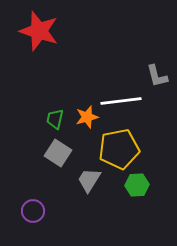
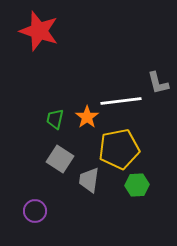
gray L-shape: moved 1 px right, 7 px down
orange star: rotated 20 degrees counterclockwise
gray square: moved 2 px right, 6 px down
gray trapezoid: rotated 24 degrees counterclockwise
purple circle: moved 2 px right
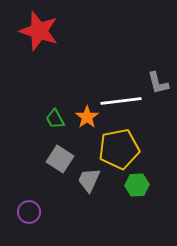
green trapezoid: rotated 40 degrees counterclockwise
gray trapezoid: rotated 16 degrees clockwise
purple circle: moved 6 px left, 1 px down
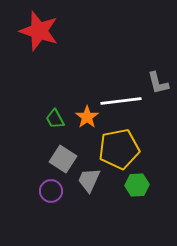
gray square: moved 3 px right
purple circle: moved 22 px right, 21 px up
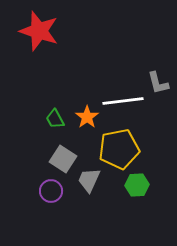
white line: moved 2 px right
